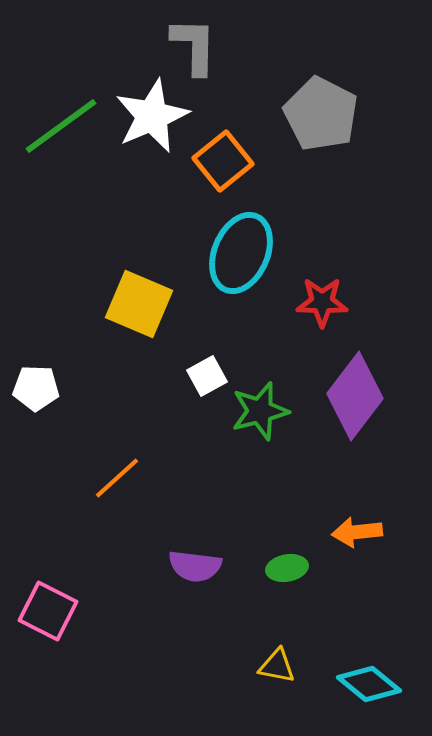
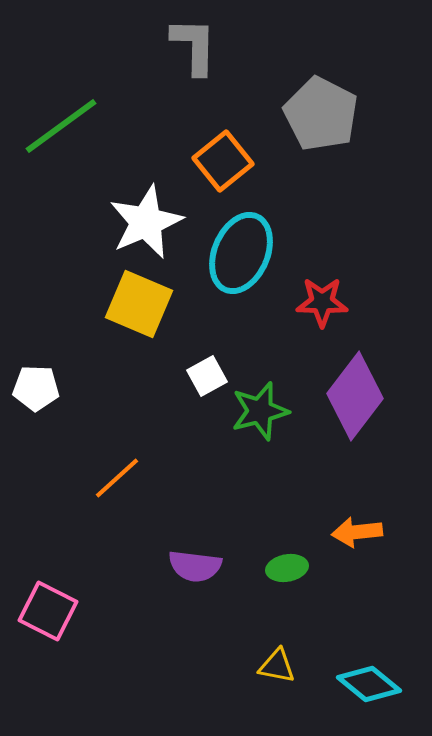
white star: moved 6 px left, 106 px down
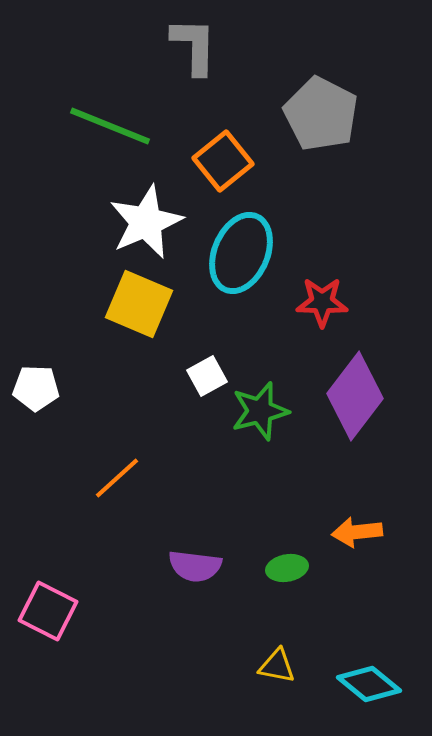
green line: moved 49 px right; rotated 58 degrees clockwise
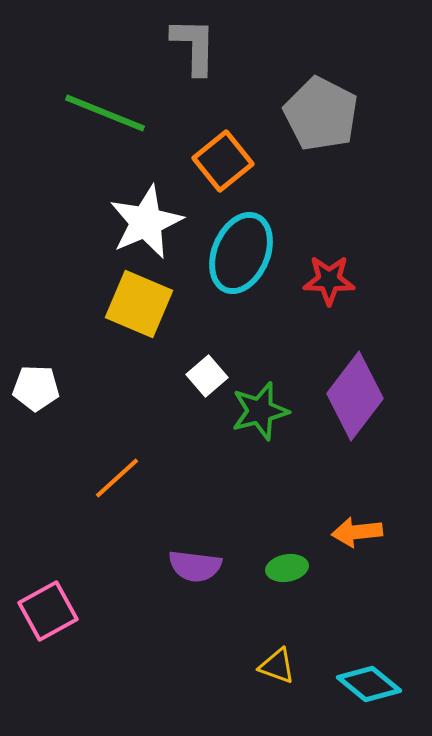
green line: moved 5 px left, 13 px up
red star: moved 7 px right, 22 px up
white square: rotated 12 degrees counterclockwise
pink square: rotated 34 degrees clockwise
yellow triangle: rotated 9 degrees clockwise
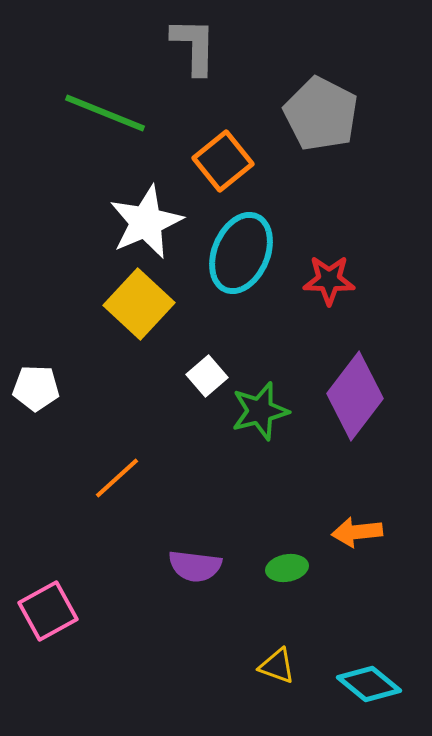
yellow square: rotated 20 degrees clockwise
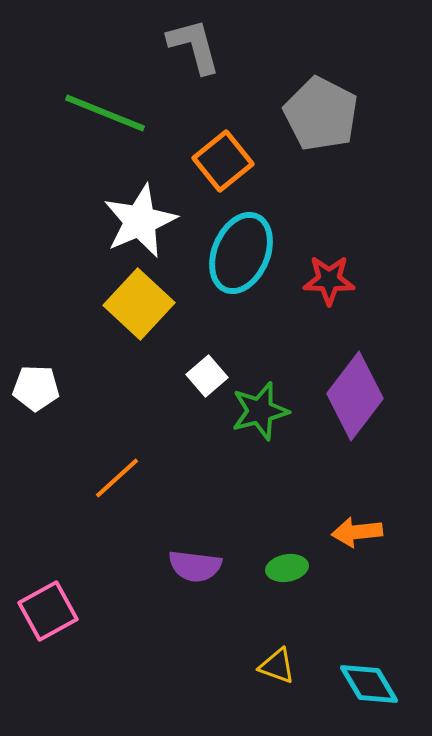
gray L-shape: rotated 16 degrees counterclockwise
white star: moved 6 px left, 1 px up
cyan diamond: rotated 20 degrees clockwise
